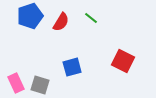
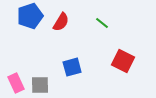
green line: moved 11 px right, 5 px down
gray square: rotated 18 degrees counterclockwise
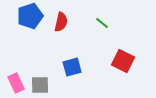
red semicircle: rotated 18 degrees counterclockwise
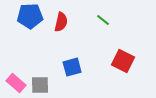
blue pentagon: rotated 15 degrees clockwise
green line: moved 1 px right, 3 px up
pink rectangle: rotated 24 degrees counterclockwise
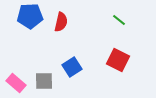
green line: moved 16 px right
red square: moved 5 px left, 1 px up
blue square: rotated 18 degrees counterclockwise
gray square: moved 4 px right, 4 px up
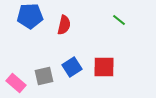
red semicircle: moved 3 px right, 3 px down
red square: moved 14 px left, 7 px down; rotated 25 degrees counterclockwise
gray square: moved 5 px up; rotated 12 degrees counterclockwise
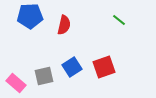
red square: rotated 20 degrees counterclockwise
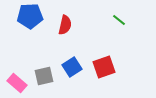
red semicircle: moved 1 px right
pink rectangle: moved 1 px right
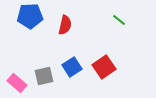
red square: rotated 15 degrees counterclockwise
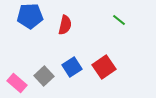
gray square: rotated 30 degrees counterclockwise
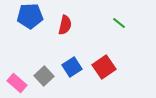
green line: moved 3 px down
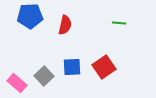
green line: rotated 32 degrees counterclockwise
blue square: rotated 30 degrees clockwise
